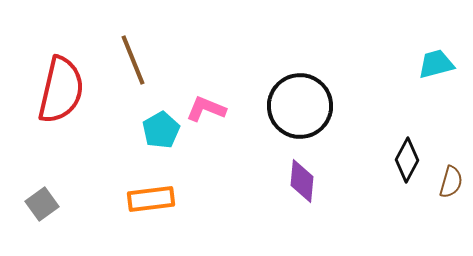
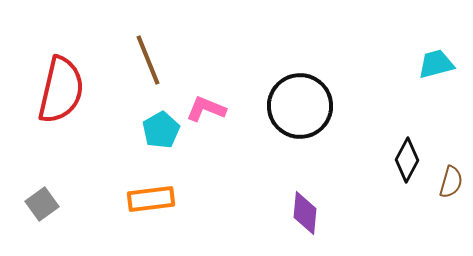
brown line: moved 15 px right
purple diamond: moved 3 px right, 32 px down
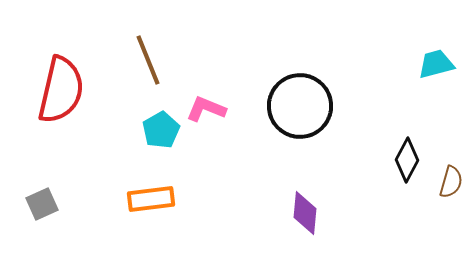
gray square: rotated 12 degrees clockwise
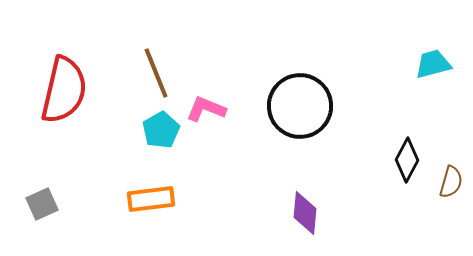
brown line: moved 8 px right, 13 px down
cyan trapezoid: moved 3 px left
red semicircle: moved 3 px right
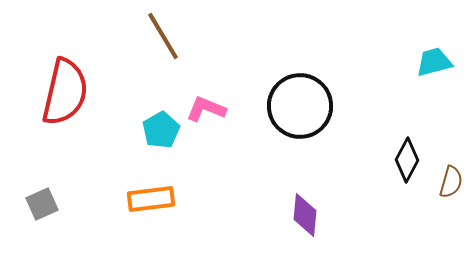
cyan trapezoid: moved 1 px right, 2 px up
brown line: moved 7 px right, 37 px up; rotated 9 degrees counterclockwise
red semicircle: moved 1 px right, 2 px down
purple diamond: moved 2 px down
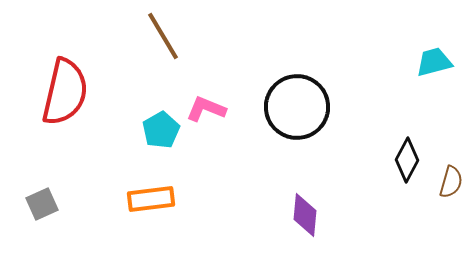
black circle: moved 3 px left, 1 px down
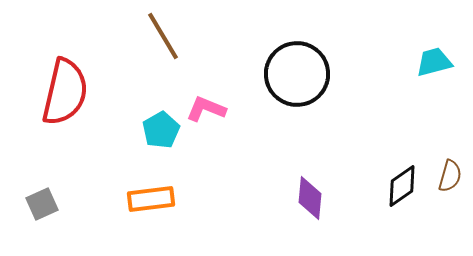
black circle: moved 33 px up
black diamond: moved 5 px left, 26 px down; rotated 27 degrees clockwise
brown semicircle: moved 1 px left, 6 px up
purple diamond: moved 5 px right, 17 px up
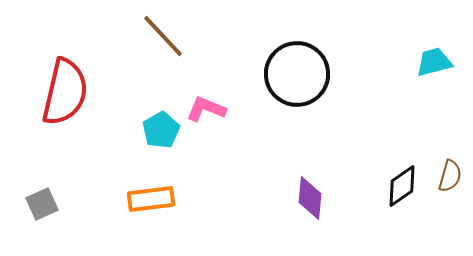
brown line: rotated 12 degrees counterclockwise
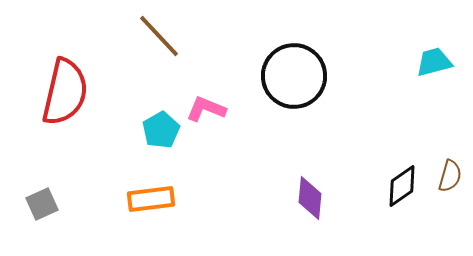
brown line: moved 4 px left
black circle: moved 3 px left, 2 px down
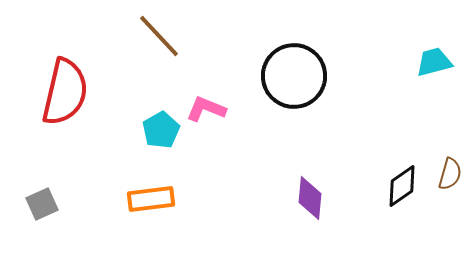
brown semicircle: moved 2 px up
